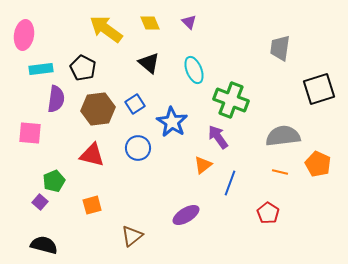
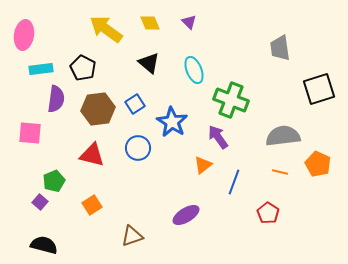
gray trapezoid: rotated 16 degrees counterclockwise
blue line: moved 4 px right, 1 px up
orange square: rotated 18 degrees counterclockwise
brown triangle: rotated 20 degrees clockwise
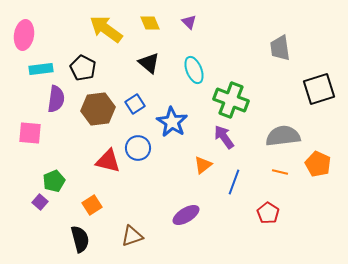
purple arrow: moved 6 px right
red triangle: moved 16 px right, 6 px down
black semicircle: moved 36 px right, 6 px up; rotated 60 degrees clockwise
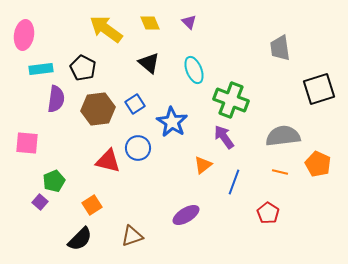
pink square: moved 3 px left, 10 px down
black semicircle: rotated 60 degrees clockwise
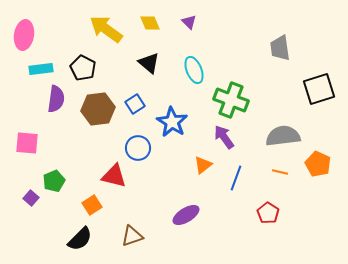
red triangle: moved 6 px right, 15 px down
blue line: moved 2 px right, 4 px up
purple square: moved 9 px left, 4 px up
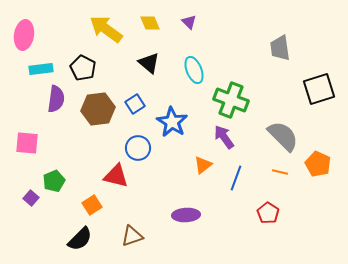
gray semicircle: rotated 52 degrees clockwise
red triangle: moved 2 px right
purple ellipse: rotated 28 degrees clockwise
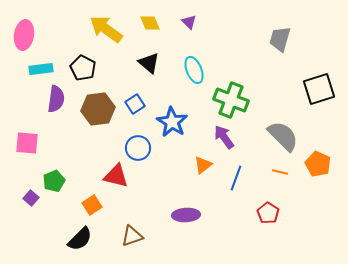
gray trapezoid: moved 9 px up; rotated 24 degrees clockwise
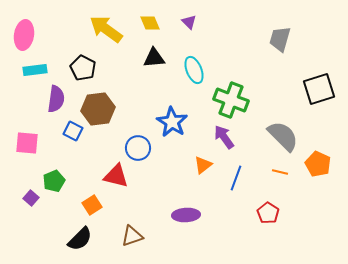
black triangle: moved 5 px right, 5 px up; rotated 45 degrees counterclockwise
cyan rectangle: moved 6 px left, 1 px down
blue square: moved 62 px left, 27 px down; rotated 30 degrees counterclockwise
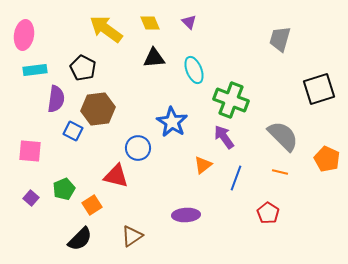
pink square: moved 3 px right, 8 px down
orange pentagon: moved 9 px right, 5 px up
green pentagon: moved 10 px right, 8 px down
brown triangle: rotated 15 degrees counterclockwise
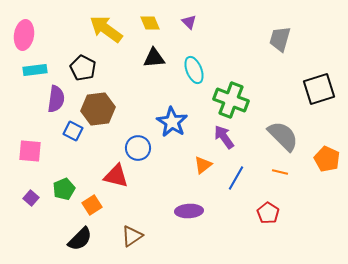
blue line: rotated 10 degrees clockwise
purple ellipse: moved 3 px right, 4 px up
